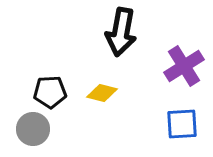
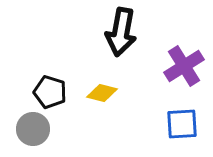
black pentagon: rotated 20 degrees clockwise
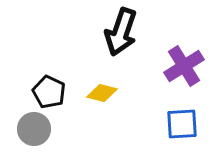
black arrow: rotated 9 degrees clockwise
black pentagon: moved 1 px left; rotated 8 degrees clockwise
gray circle: moved 1 px right
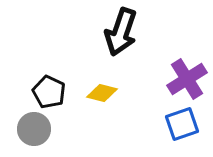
purple cross: moved 3 px right, 13 px down
blue square: rotated 16 degrees counterclockwise
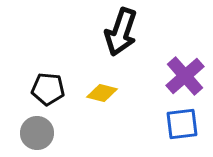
purple cross: moved 2 px left, 3 px up; rotated 9 degrees counterclockwise
black pentagon: moved 1 px left, 3 px up; rotated 20 degrees counterclockwise
blue square: rotated 12 degrees clockwise
gray circle: moved 3 px right, 4 px down
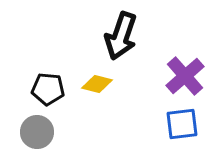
black arrow: moved 4 px down
yellow diamond: moved 5 px left, 9 px up
gray circle: moved 1 px up
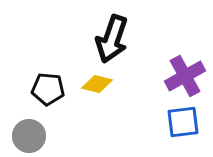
black arrow: moved 9 px left, 3 px down
purple cross: rotated 12 degrees clockwise
blue square: moved 1 px right, 2 px up
gray circle: moved 8 px left, 4 px down
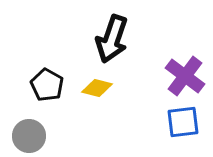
purple cross: rotated 24 degrees counterclockwise
yellow diamond: moved 4 px down
black pentagon: moved 1 px left, 4 px up; rotated 24 degrees clockwise
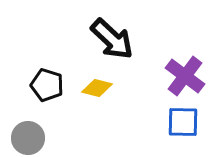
black arrow: rotated 66 degrees counterclockwise
black pentagon: rotated 12 degrees counterclockwise
blue square: rotated 8 degrees clockwise
gray circle: moved 1 px left, 2 px down
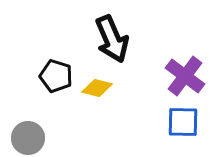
black arrow: rotated 24 degrees clockwise
black pentagon: moved 9 px right, 9 px up
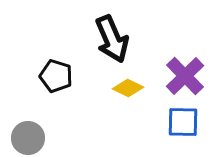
purple cross: rotated 9 degrees clockwise
yellow diamond: moved 31 px right; rotated 12 degrees clockwise
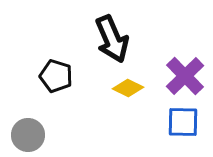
gray circle: moved 3 px up
